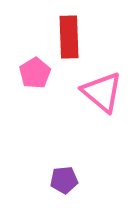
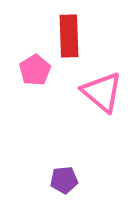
red rectangle: moved 1 px up
pink pentagon: moved 3 px up
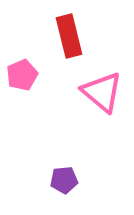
red rectangle: rotated 12 degrees counterclockwise
pink pentagon: moved 13 px left, 5 px down; rotated 8 degrees clockwise
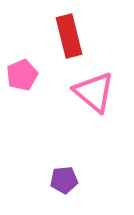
pink triangle: moved 8 px left
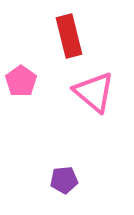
pink pentagon: moved 1 px left, 6 px down; rotated 12 degrees counterclockwise
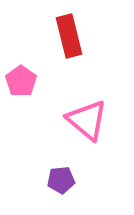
pink triangle: moved 7 px left, 28 px down
purple pentagon: moved 3 px left
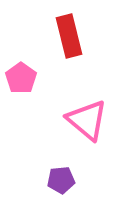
pink pentagon: moved 3 px up
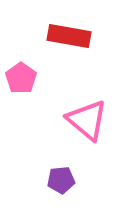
red rectangle: rotated 66 degrees counterclockwise
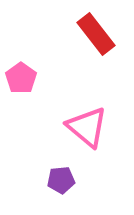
red rectangle: moved 27 px right, 2 px up; rotated 42 degrees clockwise
pink triangle: moved 7 px down
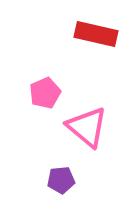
red rectangle: rotated 39 degrees counterclockwise
pink pentagon: moved 24 px right, 15 px down; rotated 12 degrees clockwise
